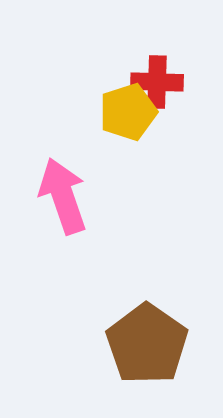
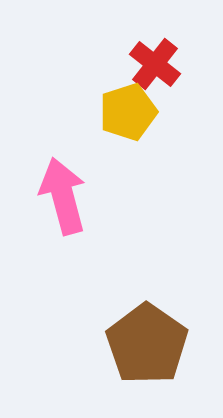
red cross: moved 2 px left, 18 px up; rotated 36 degrees clockwise
pink arrow: rotated 4 degrees clockwise
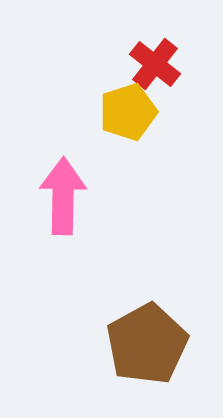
pink arrow: rotated 16 degrees clockwise
brown pentagon: rotated 8 degrees clockwise
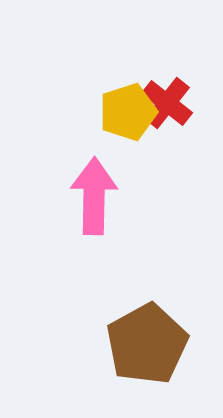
red cross: moved 12 px right, 39 px down
pink arrow: moved 31 px right
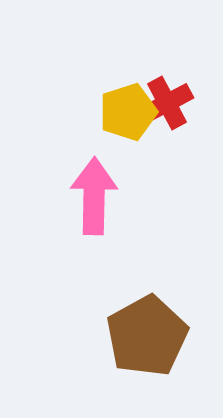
red cross: rotated 24 degrees clockwise
brown pentagon: moved 8 px up
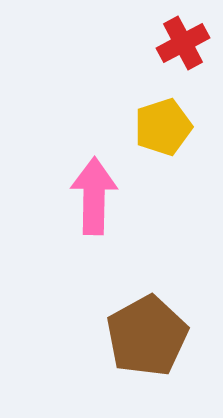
red cross: moved 16 px right, 60 px up
yellow pentagon: moved 35 px right, 15 px down
